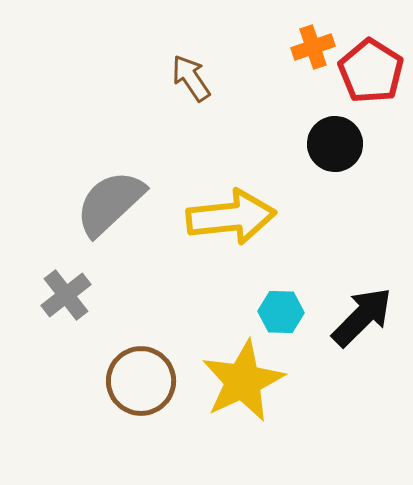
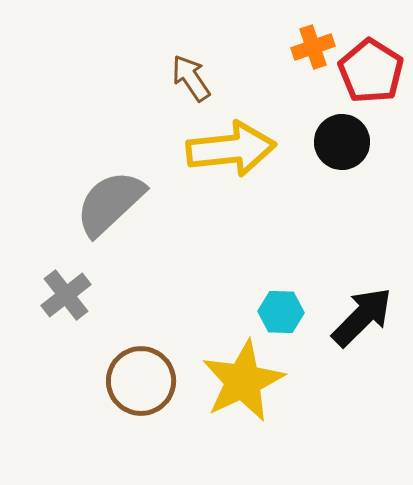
black circle: moved 7 px right, 2 px up
yellow arrow: moved 68 px up
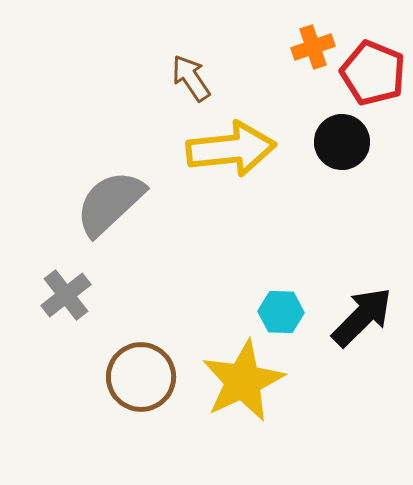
red pentagon: moved 2 px right, 2 px down; rotated 10 degrees counterclockwise
brown circle: moved 4 px up
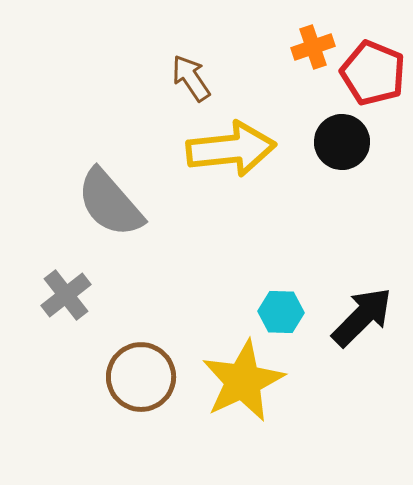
gray semicircle: rotated 88 degrees counterclockwise
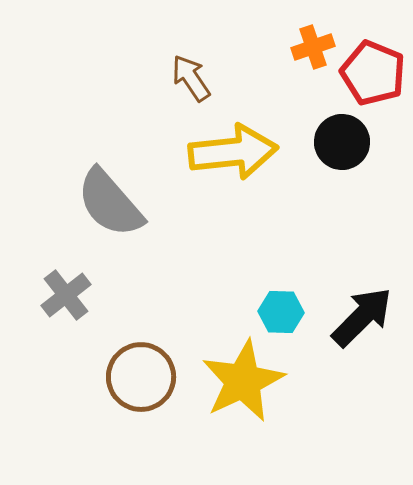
yellow arrow: moved 2 px right, 3 px down
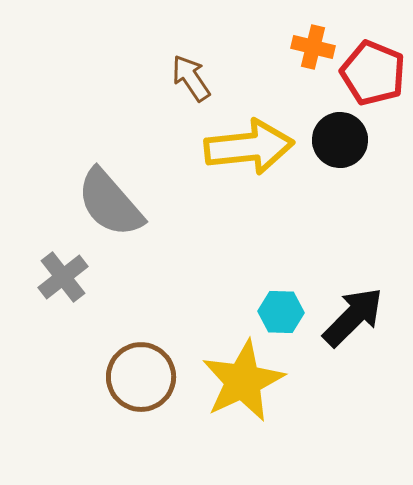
orange cross: rotated 33 degrees clockwise
black circle: moved 2 px left, 2 px up
yellow arrow: moved 16 px right, 5 px up
gray cross: moved 3 px left, 18 px up
black arrow: moved 9 px left
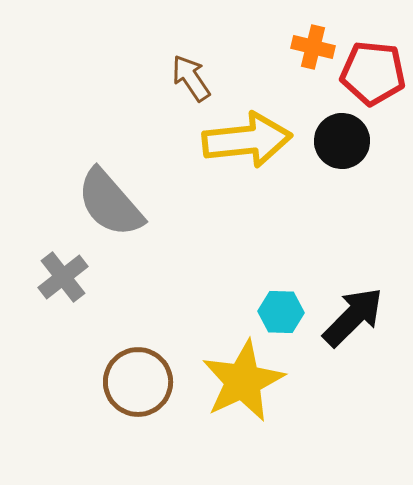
red pentagon: rotated 16 degrees counterclockwise
black circle: moved 2 px right, 1 px down
yellow arrow: moved 2 px left, 7 px up
brown circle: moved 3 px left, 5 px down
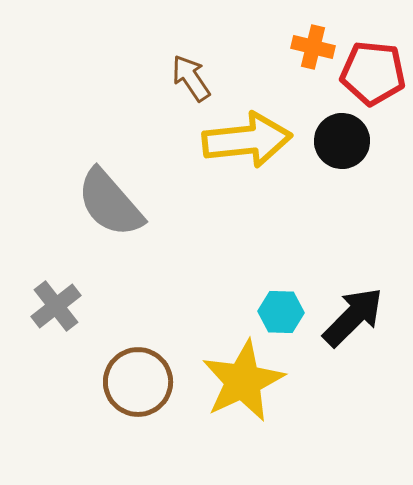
gray cross: moved 7 px left, 29 px down
